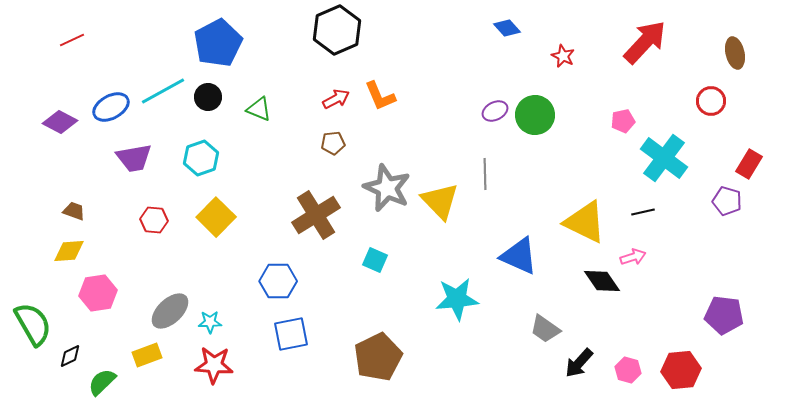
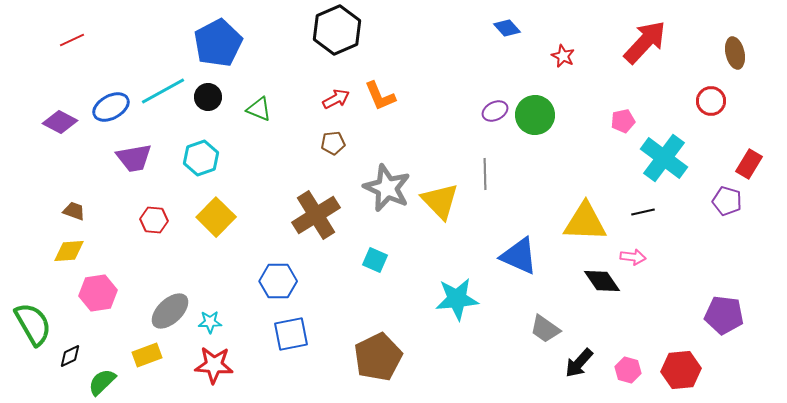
yellow triangle at (585, 222): rotated 24 degrees counterclockwise
pink arrow at (633, 257): rotated 25 degrees clockwise
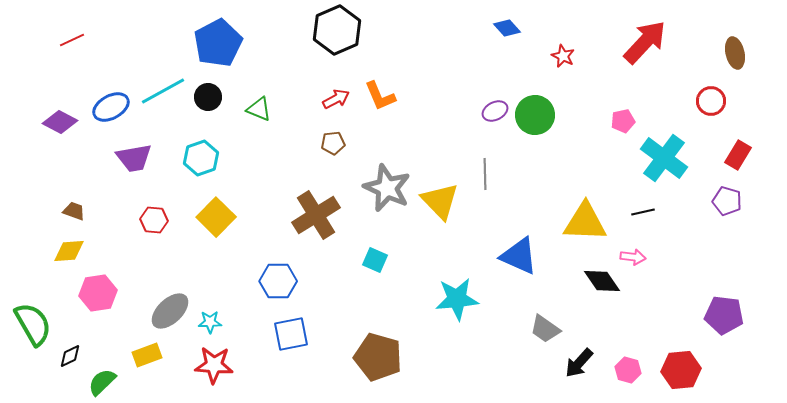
red rectangle at (749, 164): moved 11 px left, 9 px up
brown pentagon at (378, 357): rotated 30 degrees counterclockwise
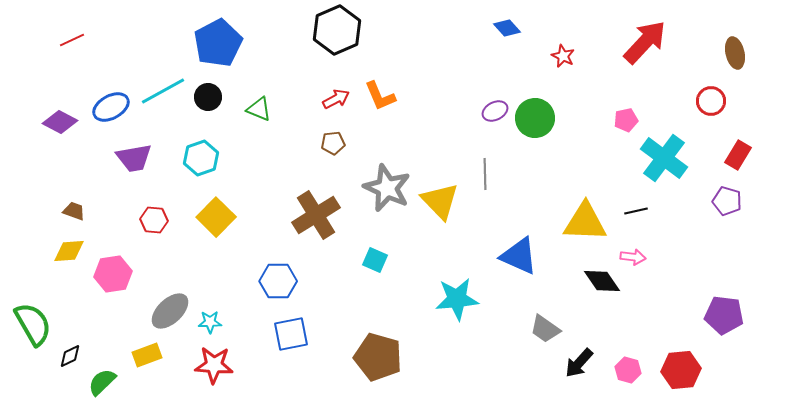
green circle at (535, 115): moved 3 px down
pink pentagon at (623, 121): moved 3 px right, 1 px up
black line at (643, 212): moved 7 px left, 1 px up
pink hexagon at (98, 293): moved 15 px right, 19 px up
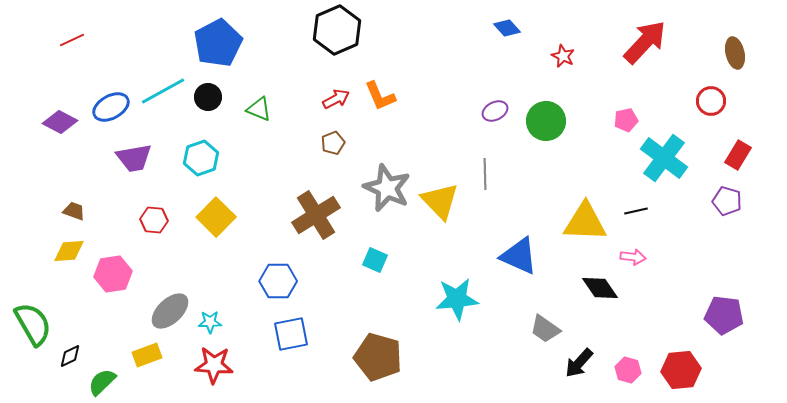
green circle at (535, 118): moved 11 px right, 3 px down
brown pentagon at (333, 143): rotated 15 degrees counterclockwise
black diamond at (602, 281): moved 2 px left, 7 px down
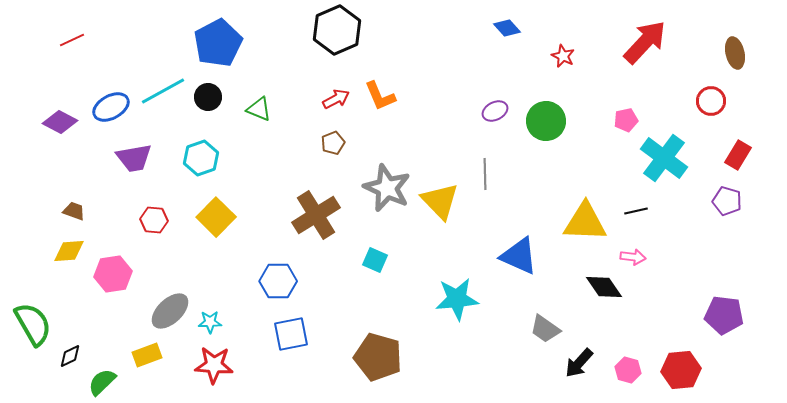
black diamond at (600, 288): moved 4 px right, 1 px up
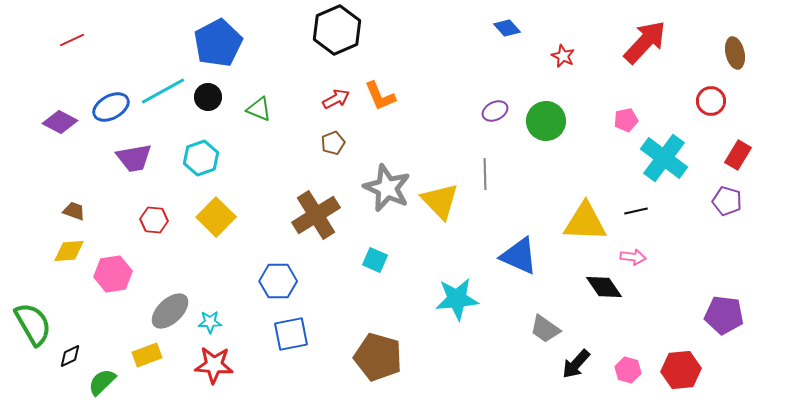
black arrow at (579, 363): moved 3 px left, 1 px down
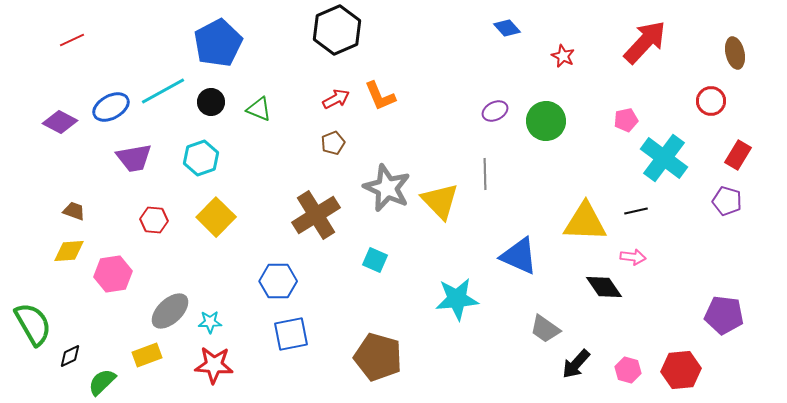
black circle at (208, 97): moved 3 px right, 5 px down
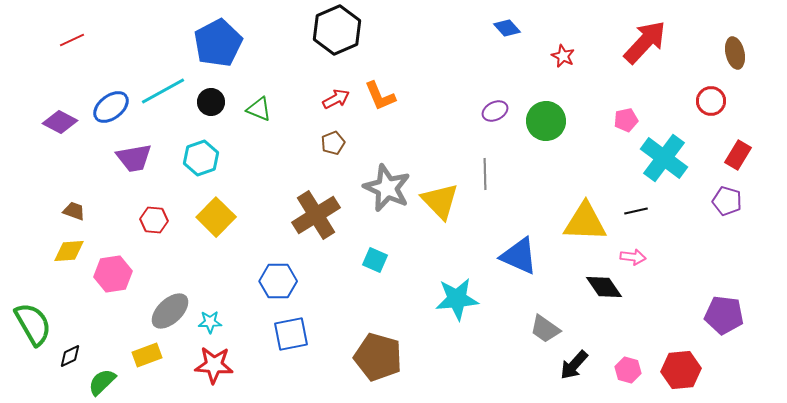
blue ellipse at (111, 107): rotated 9 degrees counterclockwise
black arrow at (576, 364): moved 2 px left, 1 px down
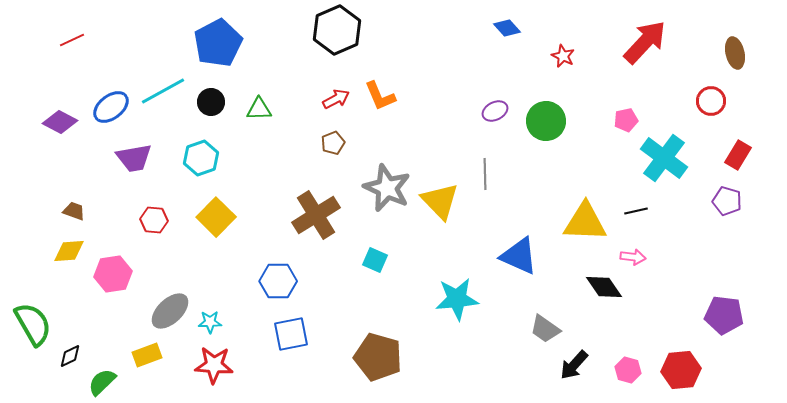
green triangle at (259, 109): rotated 24 degrees counterclockwise
